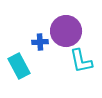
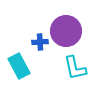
cyan L-shape: moved 6 px left, 7 px down
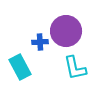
cyan rectangle: moved 1 px right, 1 px down
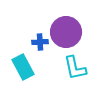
purple circle: moved 1 px down
cyan rectangle: moved 3 px right
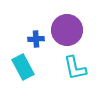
purple circle: moved 1 px right, 2 px up
blue cross: moved 4 px left, 3 px up
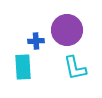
blue cross: moved 2 px down
cyan rectangle: rotated 25 degrees clockwise
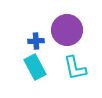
cyan rectangle: moved 12 px right; rotated 25 degrees counterclockwise
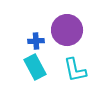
cyan L-shape: moved 2 px down
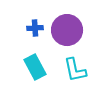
blue cross: moved 1 px left, 13 px up
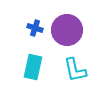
blue cross: rotated 21 degrees clockwise
cyan rectangle: moved 2 px left; rotated 40 degrees clockwise
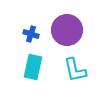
blue cross: moved 4 px left, 6 px down
